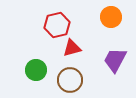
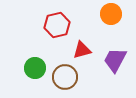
orange circle: moved 3 px up
red triangle: moved 10 px right, 2 px down
green circle: moved 1 px left, 2 px up
brown circle: moved 5 px left, 3 px up
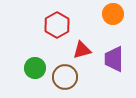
orange circle: moved 2 px right
red hexagon: rotated 15 degrees counterclockwise
purple trapezoid: moved 1 px left, 1 px up; rotated 28 degrees counterclockwise
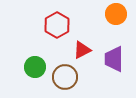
orange circle: moved 3 px right
red triangle: rotated 12 degrees counterclockwise
green circle: moved 1 px up
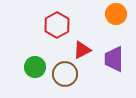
brown circle: moved 3 px up
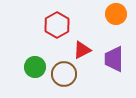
brown circle: moved 1 px left
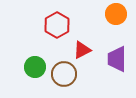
purple trapezoid: moved 3 px right
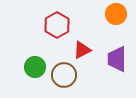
brown circle: moved 1 px down
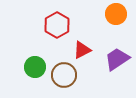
purple trapezoid: rotated 56 degrees clockwise
